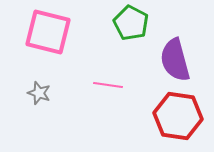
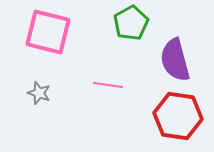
green pentagon: rotated 16 degrees clockwise
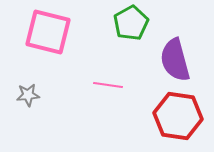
gray star: moved 11 px left, 2 px down; rotated 25 degrees counterclockwise
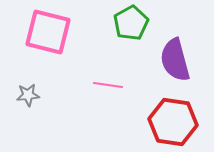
red hexagon: moved 5 px left, 6 px down
